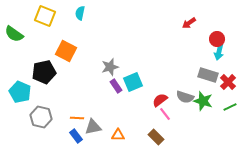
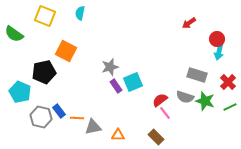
gray rectangle: moved 11 px left
green star: moved 2 px right
pink line: moved 1 px up
blue rectangle: moved 17 px left, 25 px up
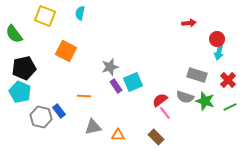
red arrow: rotated 152 degrees counterclockwise
green semicircle: rotated 18 degrees clockwise
black pentagon: moved 20 px left, 4 px up
red cross: moved 2 px up
orange line: moved 7 px right, 22 px up
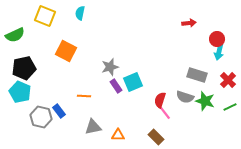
green semicircle: moved 1 px right, 1 px down; rotated 78 degrees counterclockwise
red semicircle: rotated 35 degrees counterclockwise
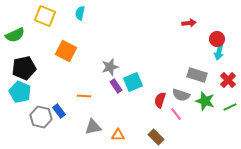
gray semicircle: moved 4 px left, 2 px up
pink line: moved 11 px right, 1 px down
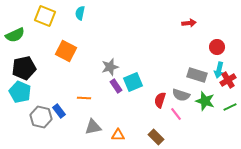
red circle: moved 8 px down
cyan arrow: moved 18 px down
red cross: rotated 14 degrees clockwise
orange line: moved 2 px down
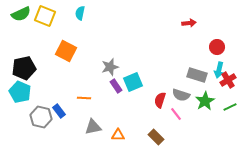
green semicircle: moved 6 px right, 21 px up
green star: rotated 24 degrees clockwise
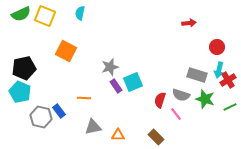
green star: moved 2 px up; rotated 24 degrees counterclockwise
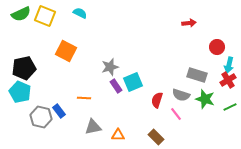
cyan semicircle: rotated 104 degrees clockwise
cyan arrow: moved 10 px right, 5 px up
red semicircle: moved 3 px left
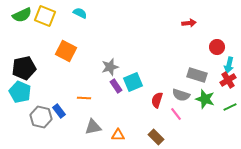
green semicircle: moved 1 px right, 1 px down
